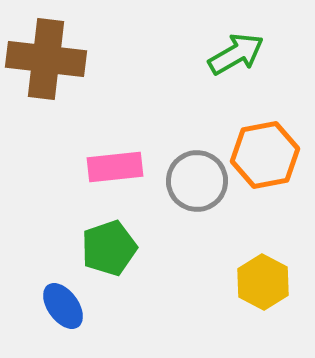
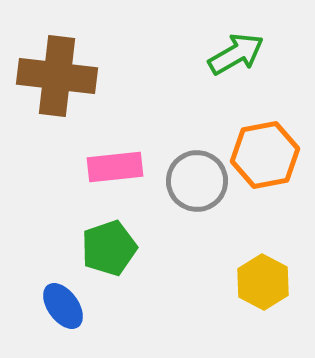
brown cross: moved 11 px right, 17 px down
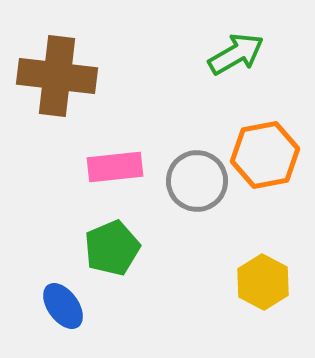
green pentagon: moved 3 px right; rotated 4 degrees counterclockwise
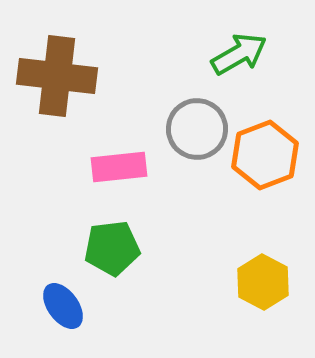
green arrow: moved 3 px right
orange hexagon: rotated 10 degrees counterclockwise
pink rectangle: moved 4 px right
gray circle: moved 52 px up
green pentagon: rotated 16 degrees clockwise
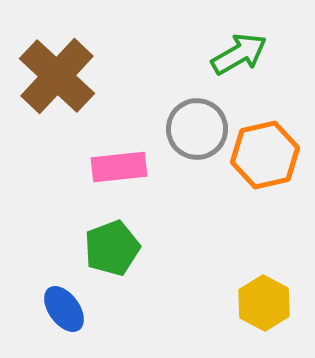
brown cross: rotated 36 degrees clockwise
orange hexagon: rotated 8 degrees clockwise
green pentagon: rotated 14 degrees counterclockwise
yellow hexagon: moved 1 px right, 21 px down
blue ellipse: moved 1 px right, 3 px down
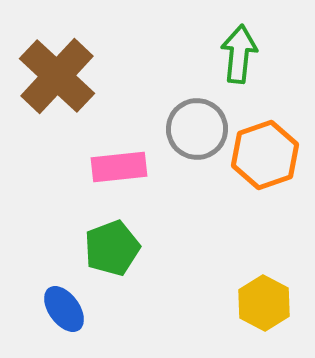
green arrow: rotated 54 degrees counterclockwise
orange hexagon: rotated 6 degrees counterclockwise
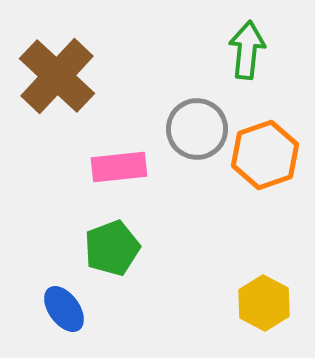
green arrow: moved 8 px right, 4 px up
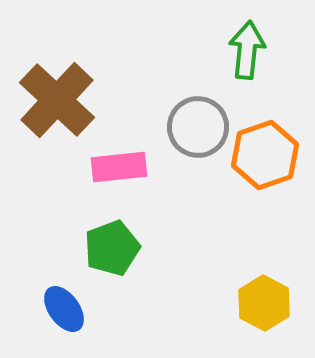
brown cross: moved 24 px down
gray circle: moved 1 px right, 2 px up
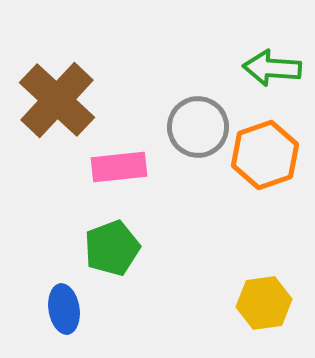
green arrow: moved 25 px right, 18 px down; rotated 92 degrees counterclockwise
yellow hexagon: rotated 24 degrees clockwise
blue ellipse: rotated 27 degrees clockwise
